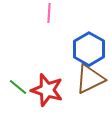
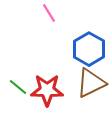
pink line: rotated 36 degrees counterclockwise
brown triangle: moved 1 px right, 4 px down
red star: rotated 16 degrees counterclockwise
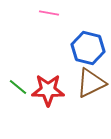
pink line: rotated 48 degrees counterclockwise
blue hexagon: moved 1 px left, 1 px up; rotated 16 degrees counterclockwise
red star: moved 1 px right
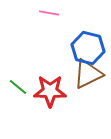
brown triangle: moved 3 px left, 9 px up
red star: moved 2 px right, 1 px down
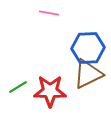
blue hexagon: rotated 16 degrees counterclockwise
green line: rotated 72 degrees counterclockwise
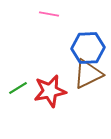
pink line: moved 1 px down
green line: moved 1 px down
red star: rotated 12 degrees counterclockwise
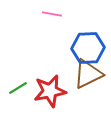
pink line: moved 3 px right
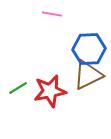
blue hexagon: moved 1 px right, 1 px down
brown triangle: moved 1 px down
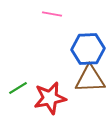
blue hexagon: moved 1 px left
brown triangle: moved 2 px right, 4 px down; rotated 24 degrees clockwise
red star: moved 7 px down
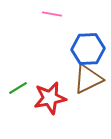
brown triangle: moved 2 px left; rotated 24 degrees counterclockwise
